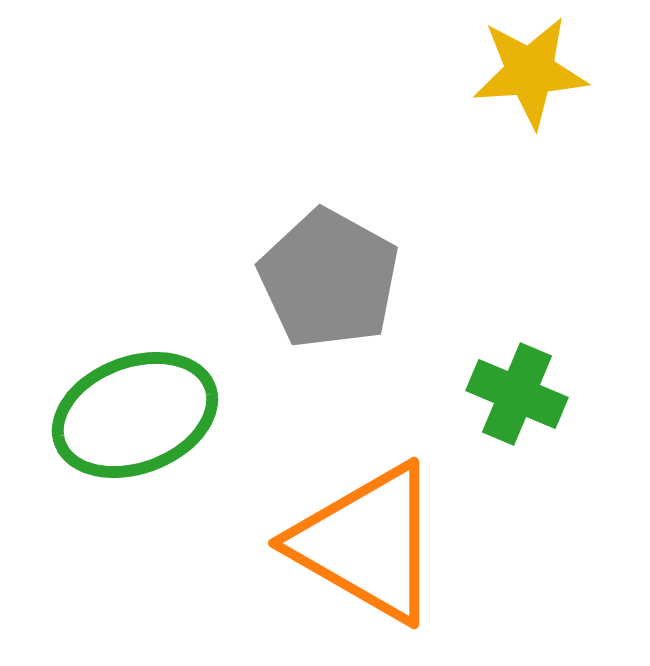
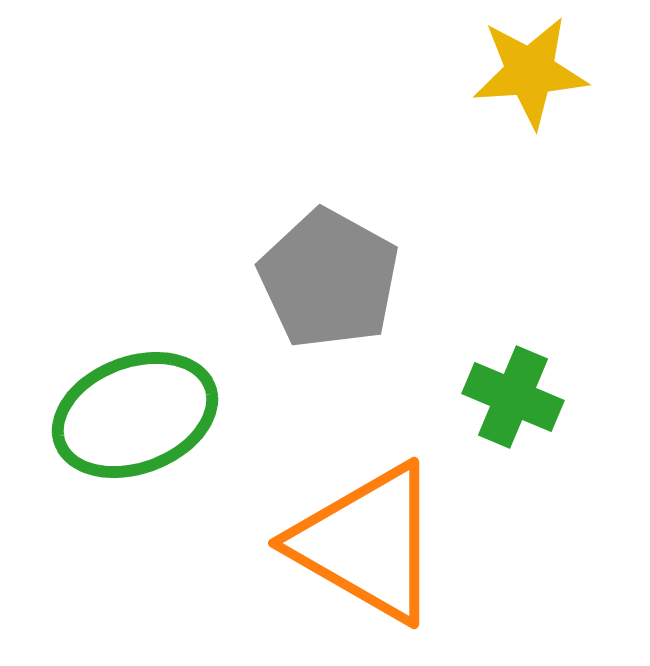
green cross: moved 4 px left, 3 px down
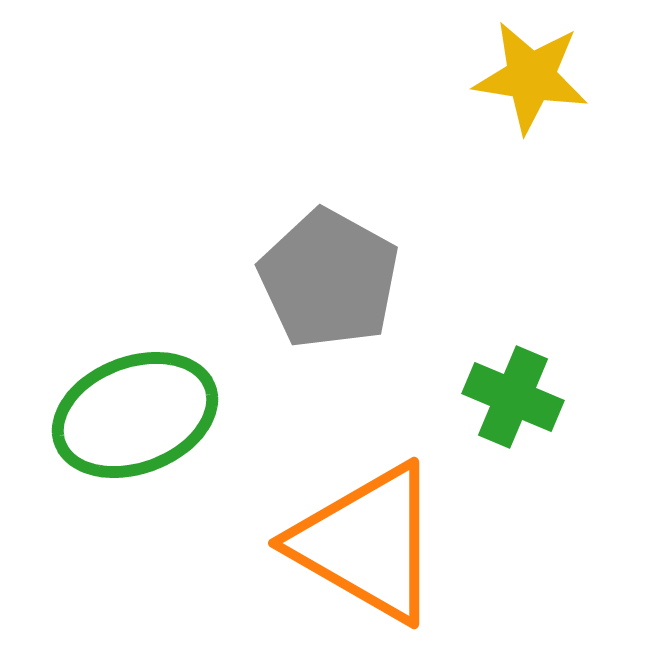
yellow star: moved 1 px right, 5 px down; rotated 13 degrees clockwise
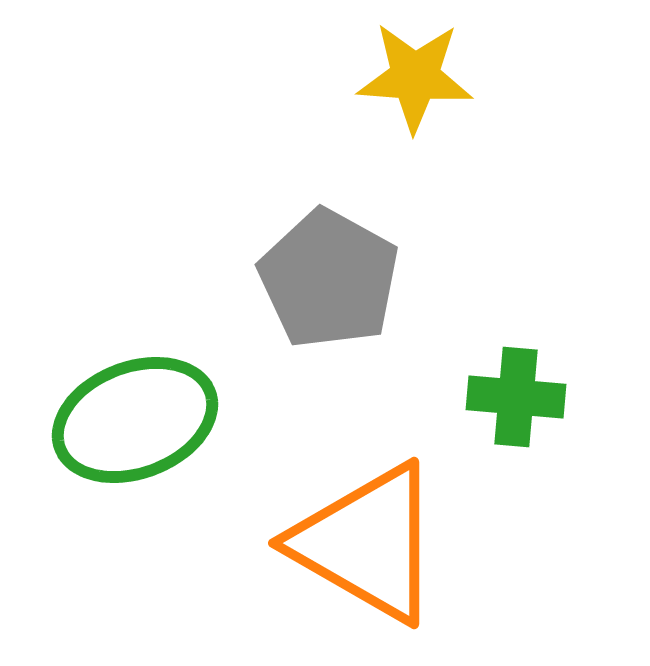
yellow star: moved 116 px left; rotated 5 degrees counterclockwise
green cross: moved 3 px right; rotated 18 degrees counterclockwise
green ellipse: moved 5 px down
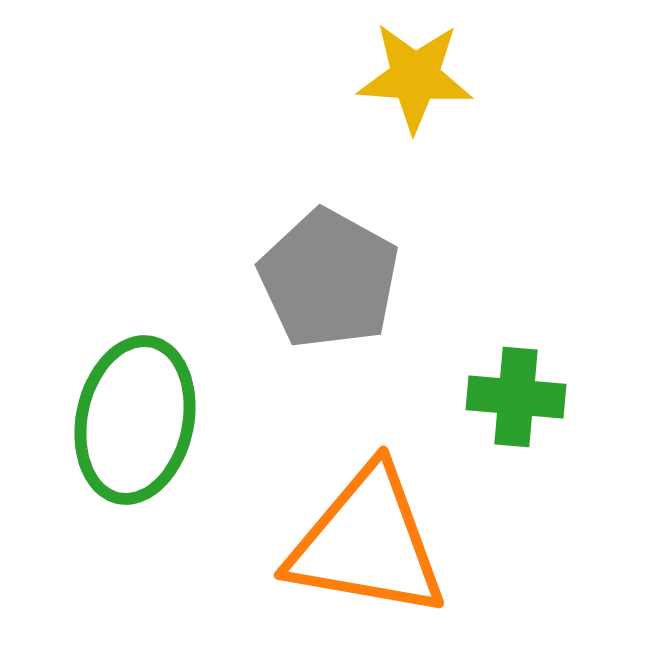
green ellipse: rotated 57 degrees counterclockwise
orange triangle: rotated 20 degrees counterclockwise
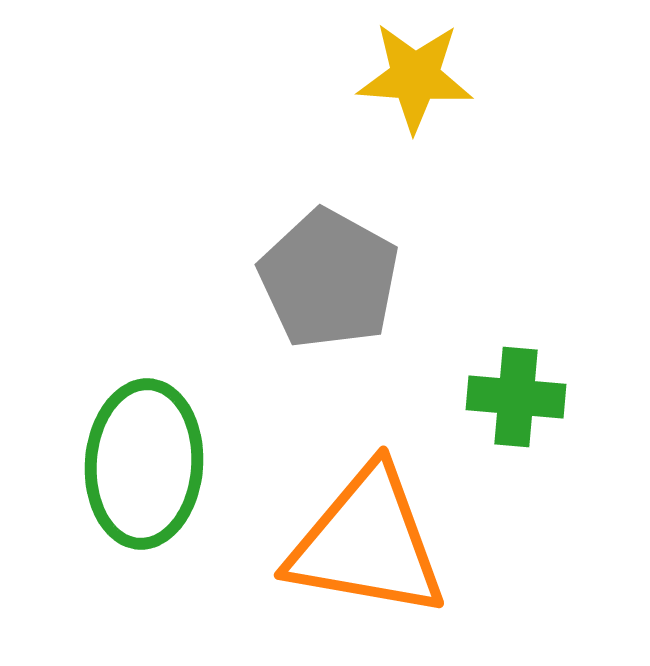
green ellipse: moved 9 px right, 44 px down; rotated 8 degrees counterclockwise
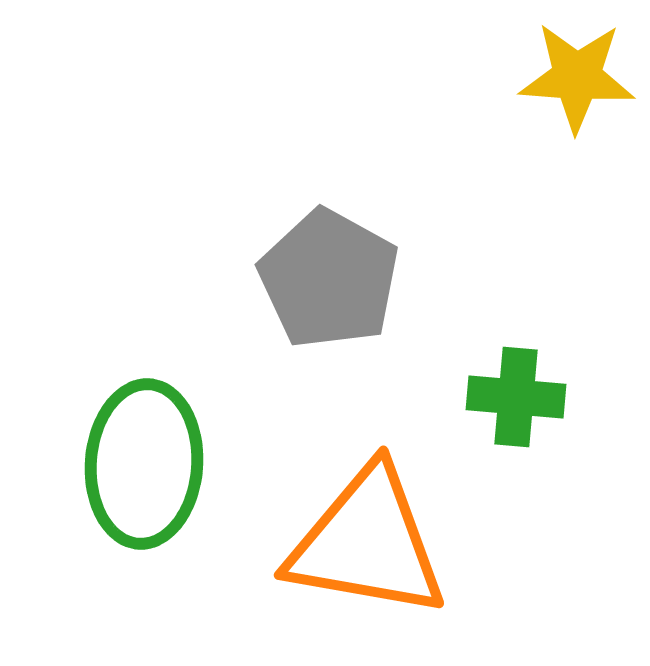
yellow star: moved 162 px right
